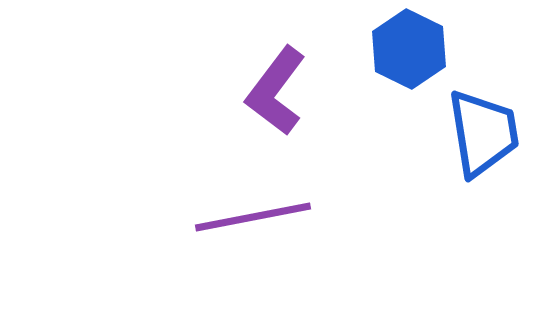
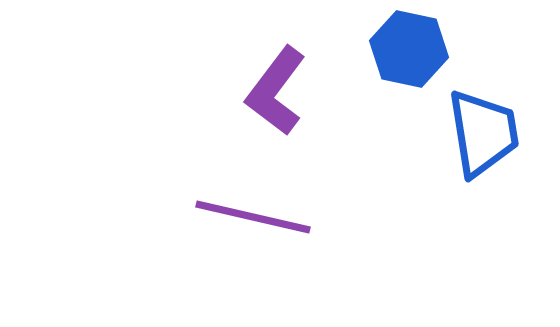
blue hexagon: rotated 14 degrees counterclockwise
purple line: rotated 24 degrees clockwise
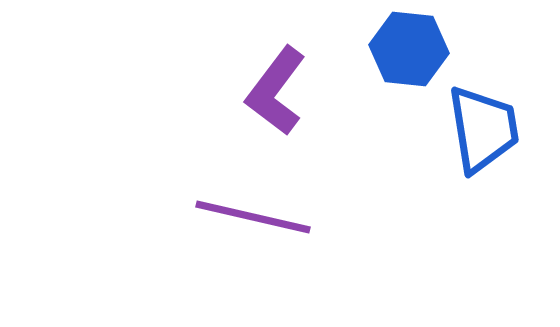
blue hexagon: rotated 6 degrees counterclockwise
blue trapezoid: moved 4 px up
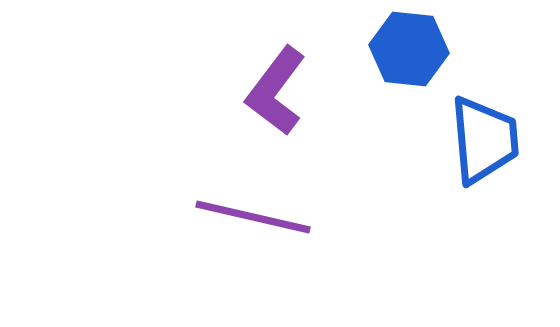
blue trapezoid: moved 1 px right, 11 px down; rotated 4 degrees clockwise
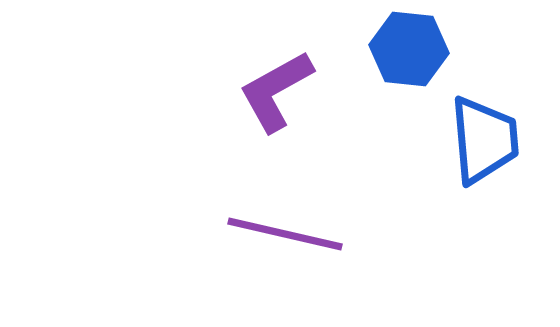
purple L-shape: rotated 24 degrees clockwise
purple line: moved 32 px right, 17 px down
